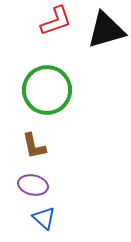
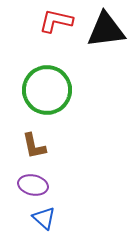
red L-shape: rotated 148 degrees counterclockwise
black triangle: rotated 9 degrees clockwise
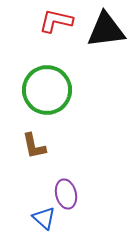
purple ellipse: moved 33 px right, 9 px down; rotated 64 degrees clockwise
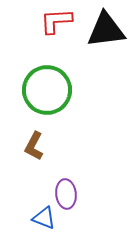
red L-shape: rotated 16 degrees counterclockwise
brown L-shape: rotated 40 degrees clockwise
purple ellipse: rotated 8 degrees clockwise
blue triangle: rotated 20 degrees counterclockwise
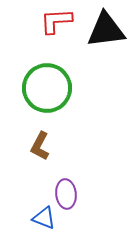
green circle: moved 2 px up
brown L-shape: moved 6 px right
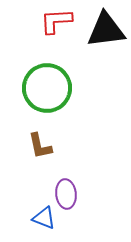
brown L-shape: rotated 40 degrees counterclockwise
